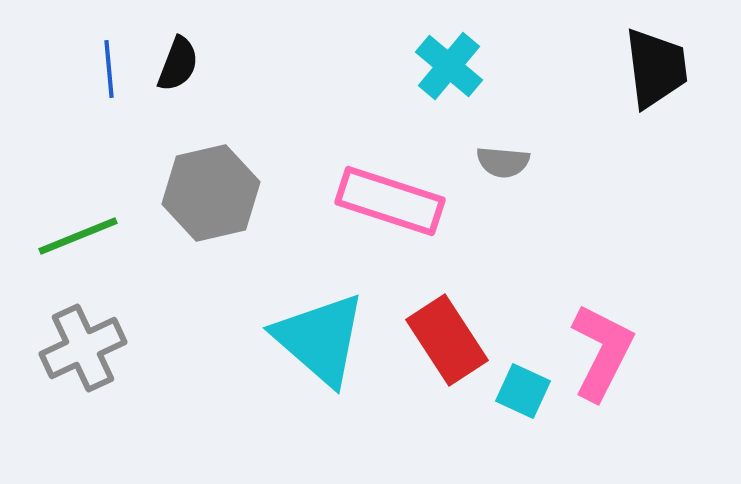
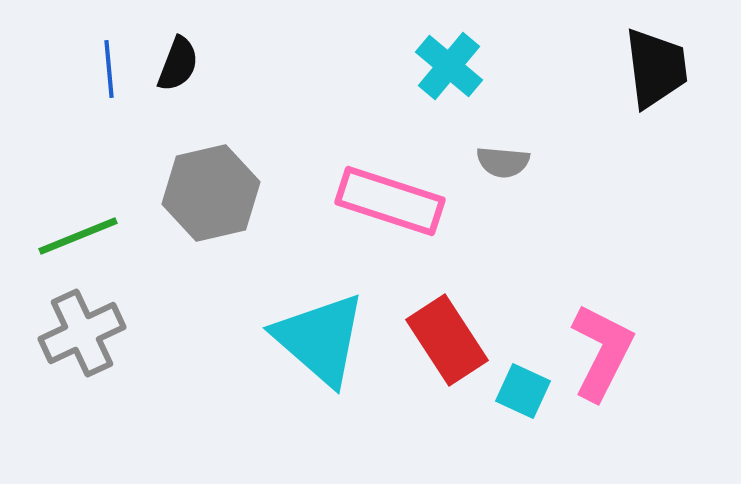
gray cross: moved 1 px left, 15 px up
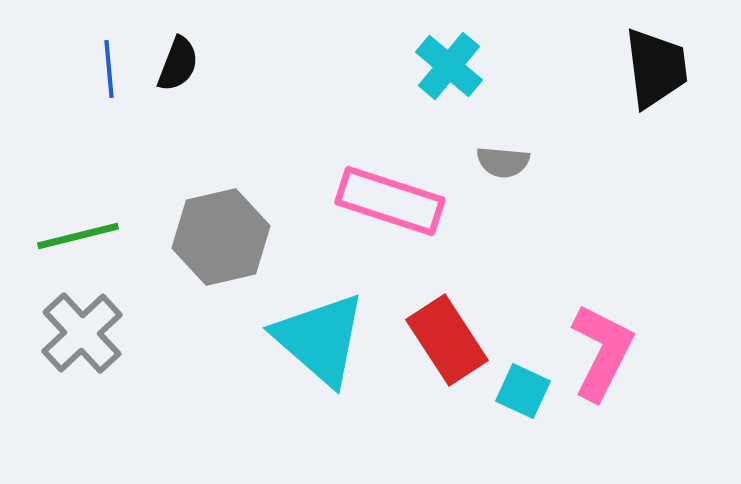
gray hexagon: moved 10 px right, 44 px down
green line: rotated 8 degrees clockwise
gray cross: rotated 18 degrees counterclockwise
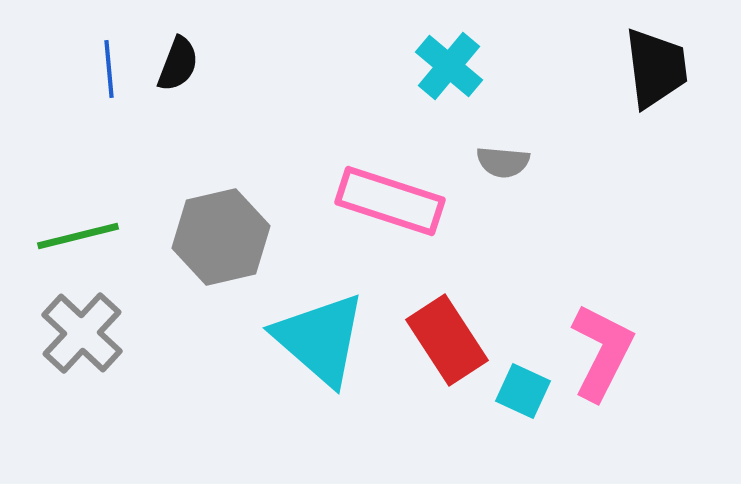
gray cross: rotated 4 degrees counterclockwise
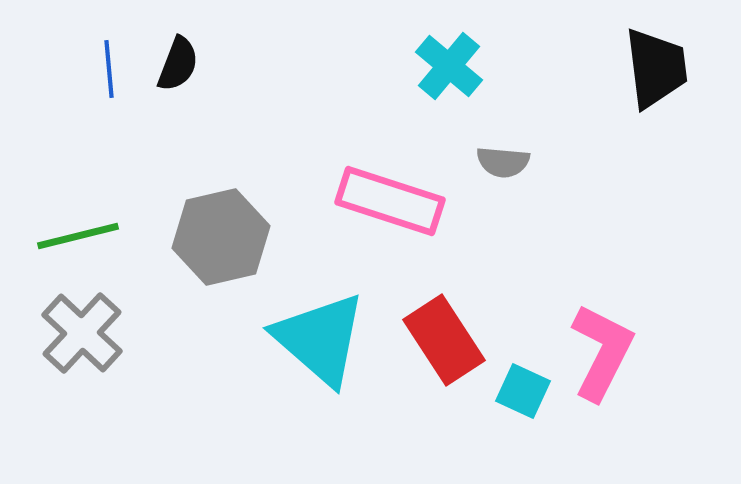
red rectangle: moved 3 px left
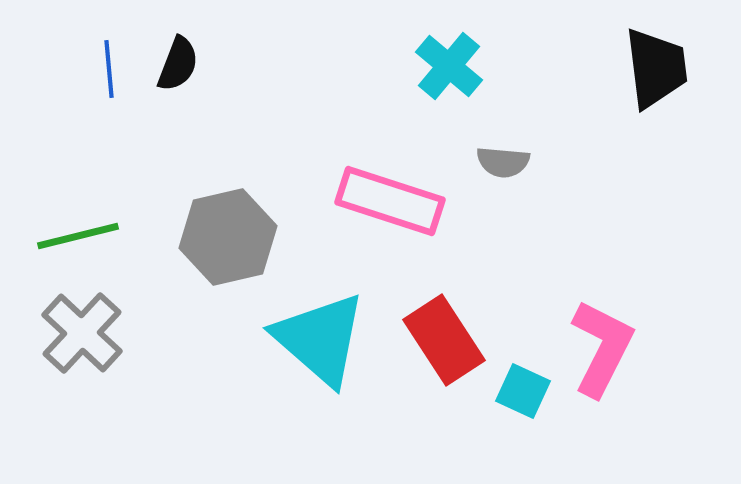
gray hexagon: moved 7 px right
pink L-shape: moved 4 px up
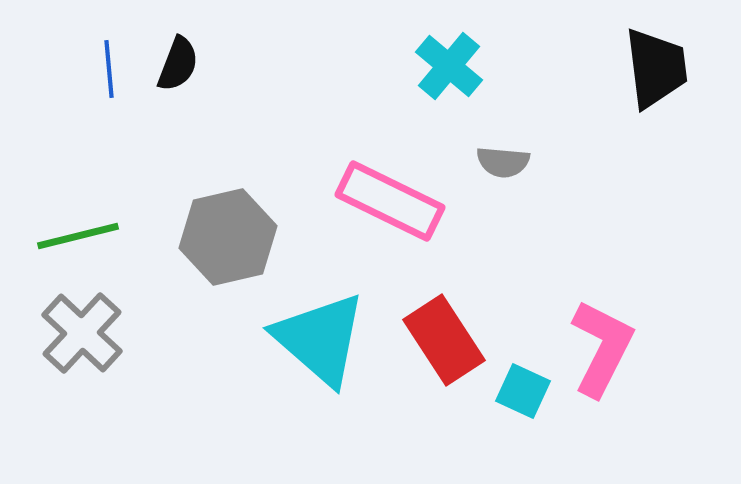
pink rectangle: rotated 8 degrees clockwise
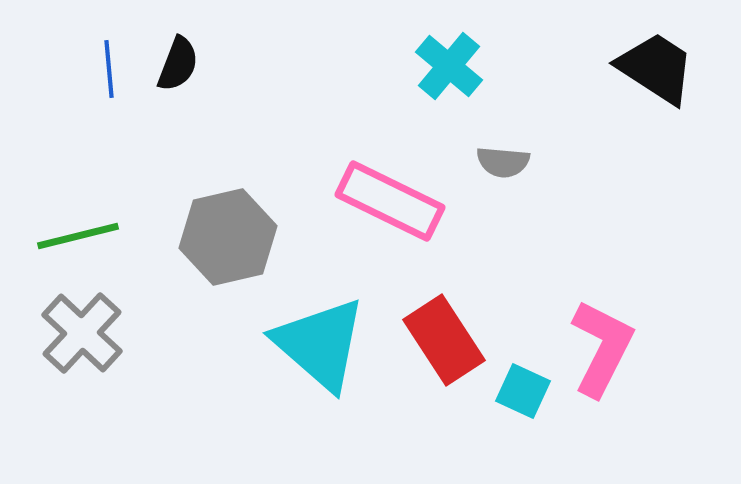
black trapezoid: rotated 50 degrees counterclockwise
cyan triangle: moved 5 px down
